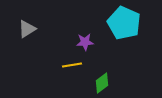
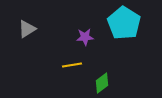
cyan pentagon: rotated 8 degrees clockwise
purple star: moved 5 px up
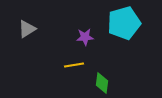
cyan pentagon: rotated 24 degrees clockwise
yellow line: moved 2 px right
green diamond: rotated 45 degrees counterclockwise
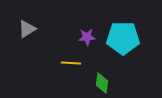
cyan pentagon: moved 1 px left, 15 px down; rotated 16 degrees clockwise
purple star: moved 2 px right
yellow line: moved 3 px left, 2 px up; rotated 12 degrees clockwise
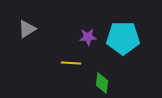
purple star: moved 1 px right
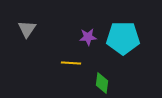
gray triangle: rotated 24 degrees counterclockwise
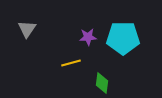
yellow line: rotated 18 degrees counterclockwise
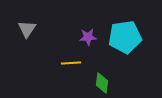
cyan pentagon: moved 2 px right, 1 px up; rotated 8 degrees counterclockwise
yellow line: rotated 12 degrees clockwise
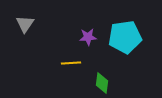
gray triangle: moved 2 px left, 5 px up
